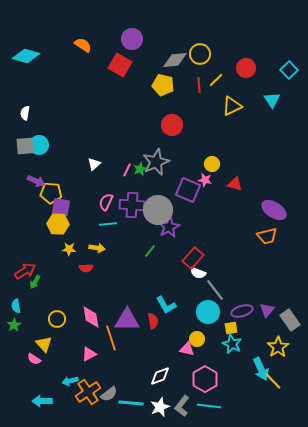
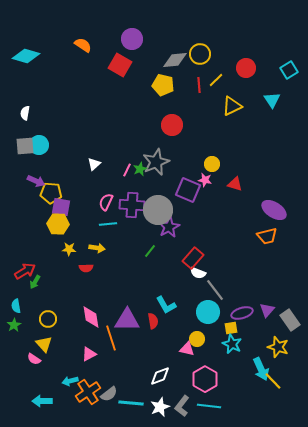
cyan square at (289, 70): rotated 12 degrees clockwise
purple ellipse at (242, 311): moved 2 px down
yellow circle at (57, 319): moved 9 px left
yellow star at (278, 347): rotated 20 degrees counterclockwise
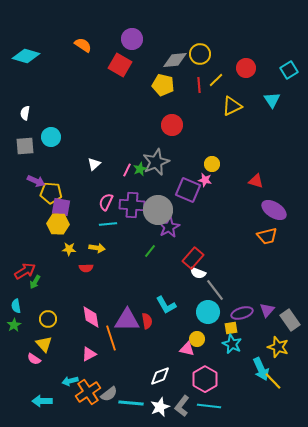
cyan circle at (39, 145): moved 12 px right, 8 px up
red triangle at (235, 184): moved 21 px right, 3 px up
red semicircle at (153, 321): moved 6 px left
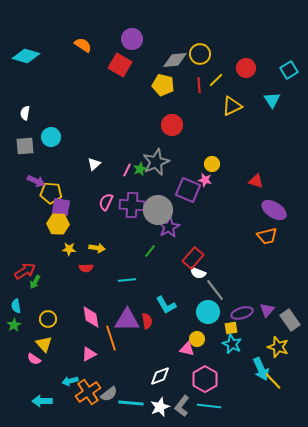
cyan line at (108, 224): moved 19 px right, 56 px down
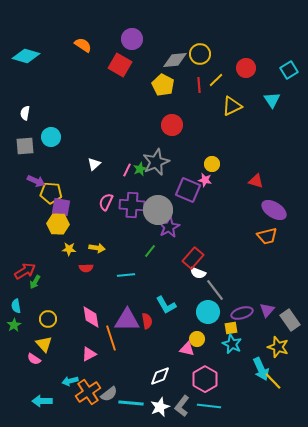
yellow pentagon at (163, 85): rotated 15 degrees clockwise
cyan line at (127, 280): moved 1 px left, 5 px up
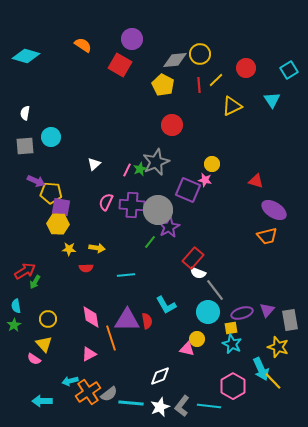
green line at (150, 251): moved 9 px up
gray rectangle at (290, 320): rotated 25 degrees clockwise
pink hexagon at (205, 379): moved 28 px right, 7 px down
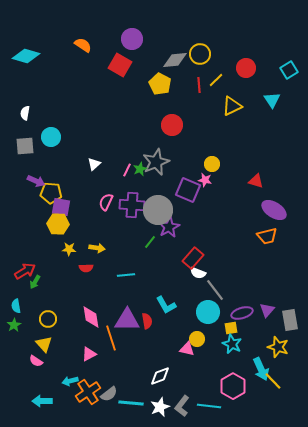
yellow pentagon at (163, 85): moved 3 px left, 1 px up
pink semicircle at (34, 359): moved 2 px right, 2 px down
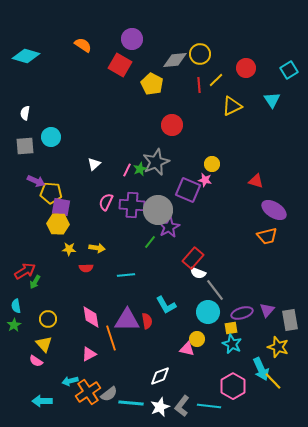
yellow pentagon at (160, 84): moved 8 px left
